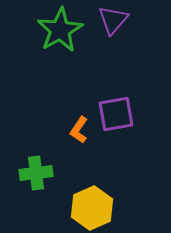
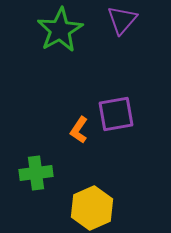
purple triangle: moved 9 px right
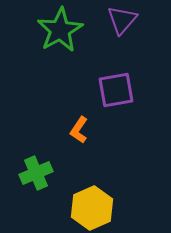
purple square: moved 24 px up
green cross: rotated 16 degrees counterclockwise
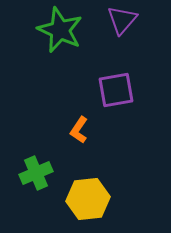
green star: rotated 18 degrees counterclockwise
yellow hexagon: moved 4 px left, 9 px up; rotated 18 degrees clockwise
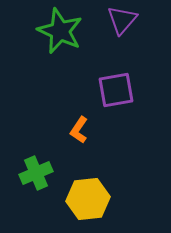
green star: moved 1 px down
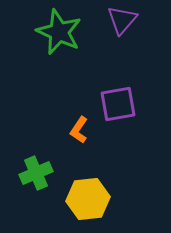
green star: moved 1 px left, 1 px down
purple square: moved 2 px right, 14 px down
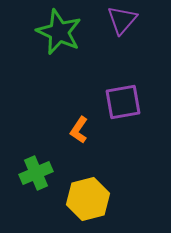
purple square: moved 5 px right, 2 px up
yellow hexagon: rotated 9 degrees counterclockwise
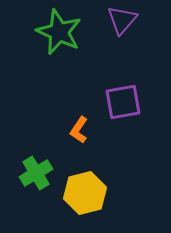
green cross: rotated 8 degrees counterclockwise
yellow hexagon: moved 3 px left, 6 px up
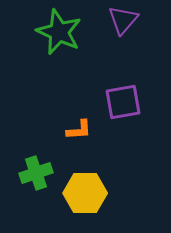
purple triangle: moved 1 px right
orange L-shape: rotated 128 degrees counterclockwise
green cross: rotated 12 degrees clockwise
yellow hexagon: rotated 15 degrees clockwise
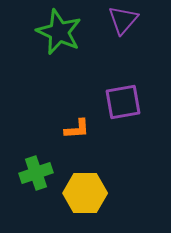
orange L-shape: moved 2 px left, 1 px up
